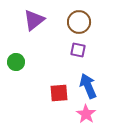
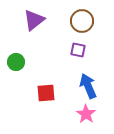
brown circle: moved 3 px right, 1 px up
red square: moved 13 px left
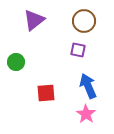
brown circle: moved 2 px right
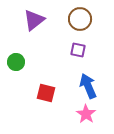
brown circle: moved 4 px left, 2 px up
red square: rotated 18 degrees clockwise
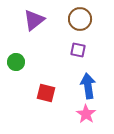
blue arrow: rotated 15 degrees clockwise
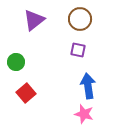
red square: moved 20 px left; rotated 36 degrees clockwise
pink star: moved 2 px left; rotated 18 degrees counterclockwise
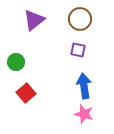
blue arrow: moved 4 px left
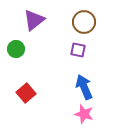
brown circle: moved 4 px right, 3 px down
green circle: moved 13 px up
blue arrow: moved 1 px down; rotated 15 degrees counterclockwise
